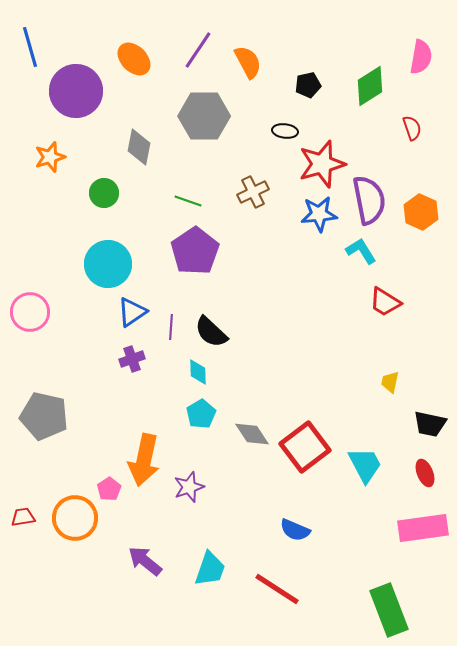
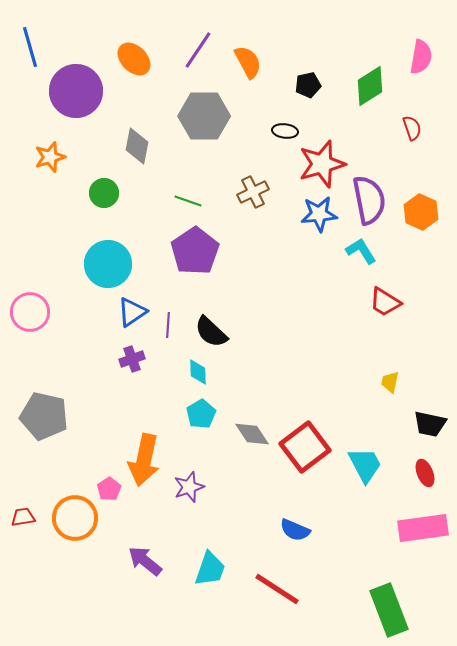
gray diamond at (139, 147): moved 2 px left, 1 px up
purple line at (171, 327): moved 3 px left, 2 px up
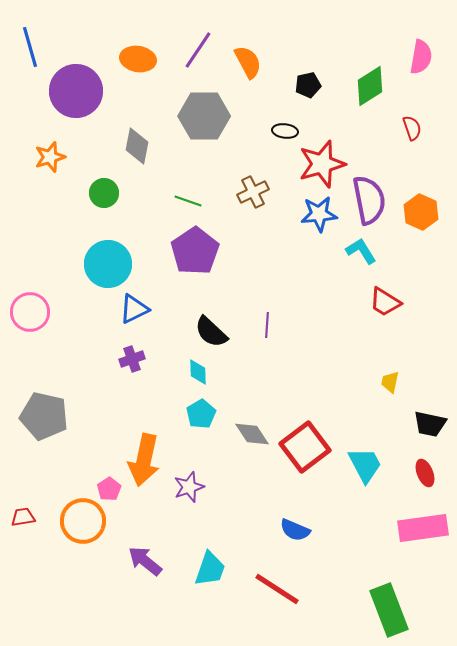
orange ellipse at (134, 59): moved 4 px right; rotated 36 degrees counterclockwise
blue triangle at (132, 312): moved 2 px right, 3 px up; rotated 8 degrees clockwise
purple line at (168, 325): moved 99 px right
orange circle at (75, 518): moved 8 px right, 3 px down
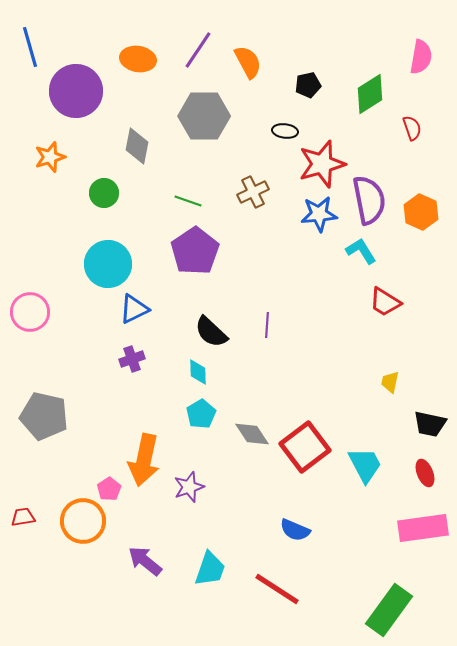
green diamond at (370, 86): moved 8 px down
green rectangle at (389, 610): rotated 57 degrees clockwise
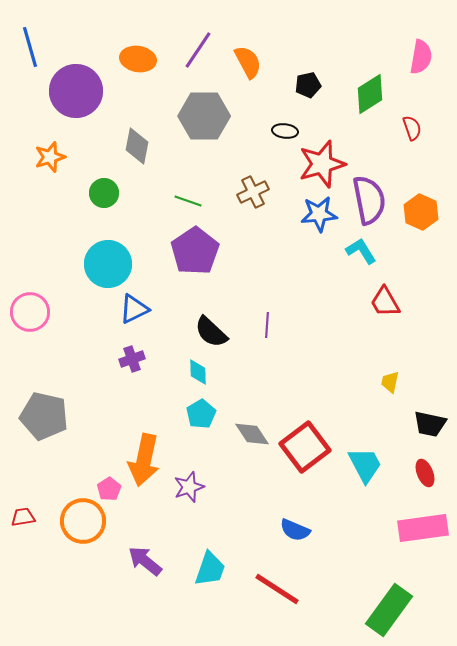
red trapezoid at (385, 302): rotated 28 degrees clockwise
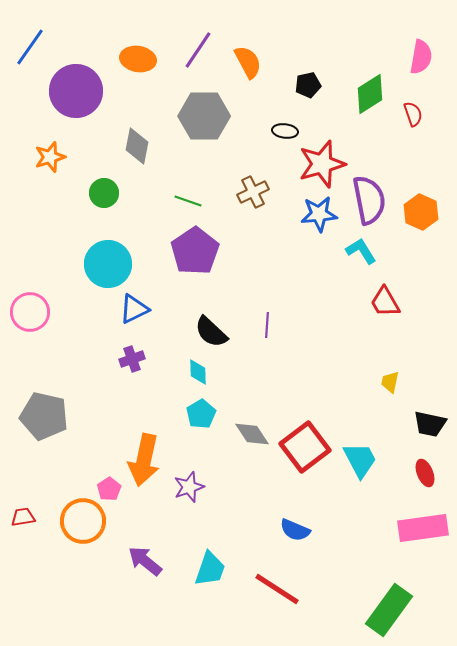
blue line at (30, 47): rotated 51 degrees clockwise
red semicircle at (412, 128): moved 1 px right, 14 px up
cyan trapezoid at (365, 465): moved 5 px left, 5 px up
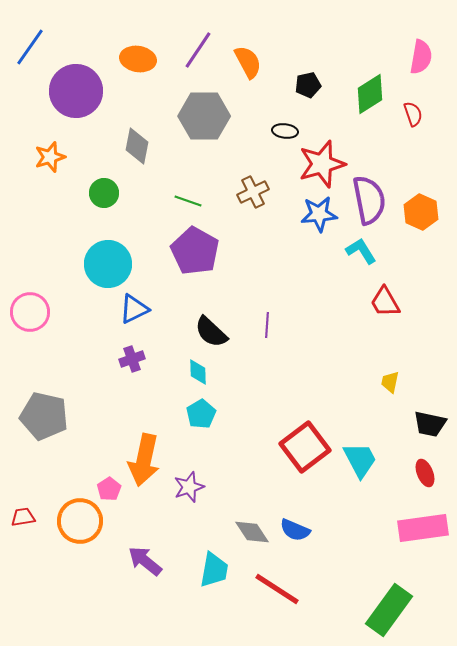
purple pentagon at (195, 251): rotated 9 degrees counterclockwise
gray diamond at (252, 434): moved 98 px down
orange circle at (83, 521): moved 3 px left
cyan trapezoid at (210, 569): moved 4 px right, 1 px down; rotated 9 degrees counterclockwise
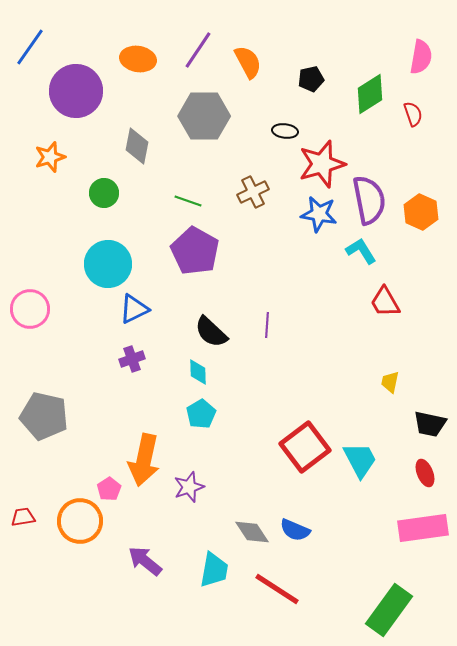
black pentagon at (308, 85): moved 3 px right, 6 px up
blue star at (319, 214): rotated 15 degrees clockwise
pink circle at (30, 312): moved 3 px up
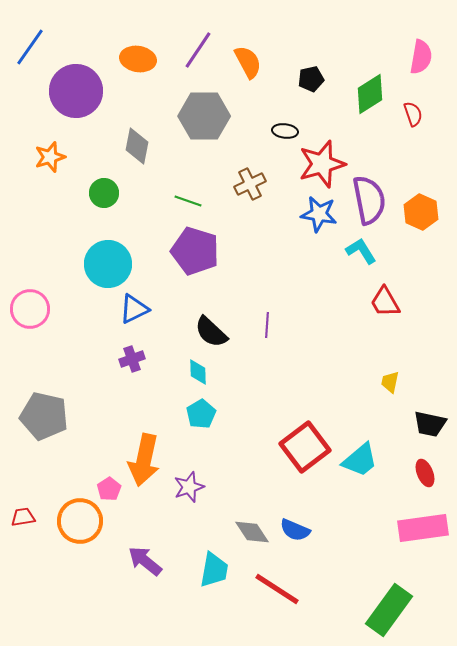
brown cross at (253, 192): moved 3 px left, 8 px up
purple pentagon at (195, 251): rotated 12 degrees counterclockwise
cyan trapezoid at (360, 460): rotated 78 degrees clockwise
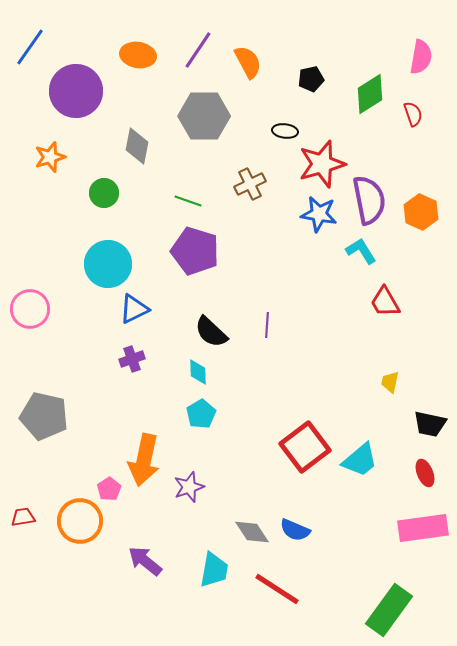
orange ellipse at (138, 59): moved 4 px up
